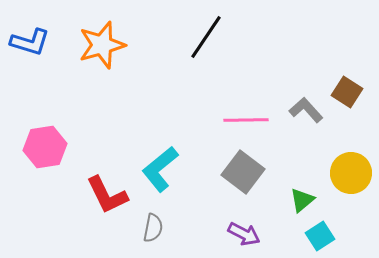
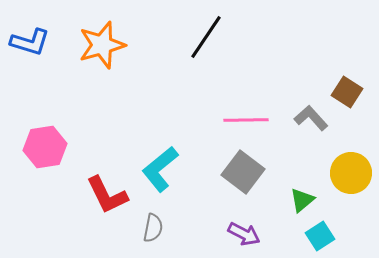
gray L-shape: moved 5 px right, 8 px down
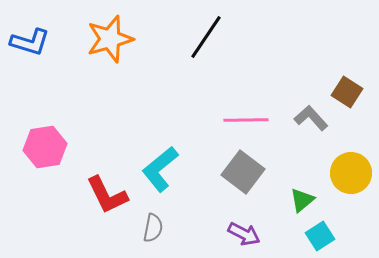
orange star: moved 8 px right, 6 px up
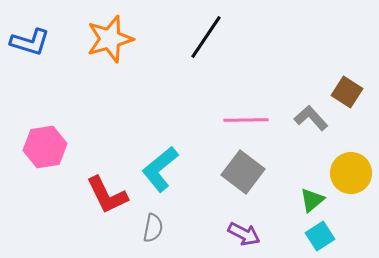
green triangle: moved 10 px right
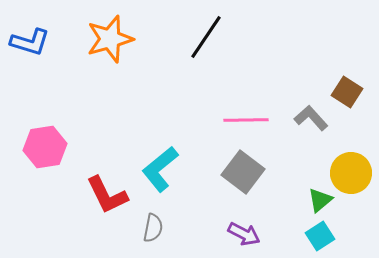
green triangle: moved 8 px right
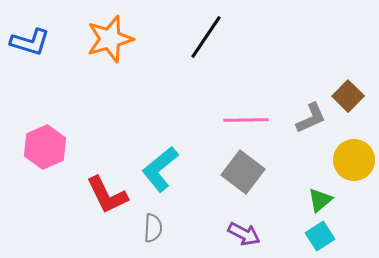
brown square: moved 1 px right, 4 px down; rotated 12 degrees clockwise
gray L-shape: rotated 108 degrees clockwise
pink hexagon: rotated 15 degrees counterclockwise
yellow circle: moved 3 px right, 13 px up
gray semicircle: rotated 8 degrees counterclockwise
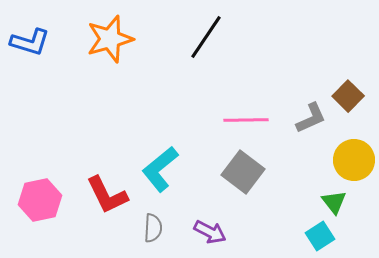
pink hexagon: moved 5 px left, 53 px down; rotated 12 degrees clockwise
green triangle: moved 14 px right, 2 px down; rotated 28 degrees counterclockwise
purple arrow: moved 34 px left, 2 px up
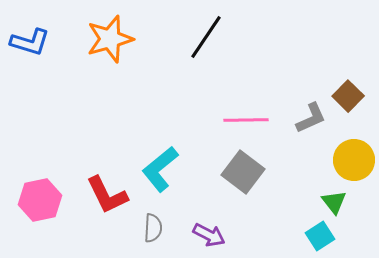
purple arrow: moved 1 px left, 3 px down
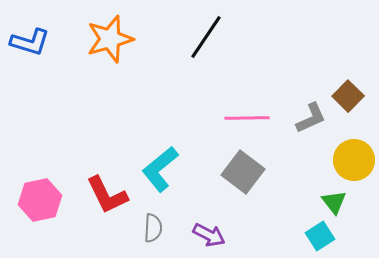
pink line: moved 1 px right, 2 px up
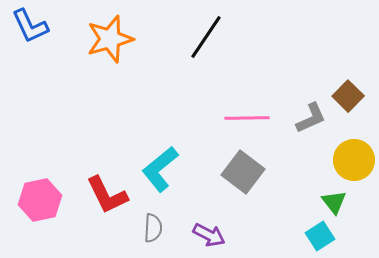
blue L-shape: moved 16 px up; rotated 48 degrees clockwise
